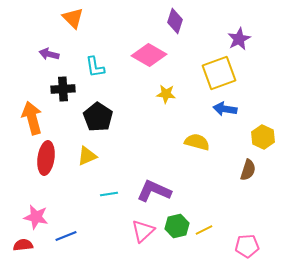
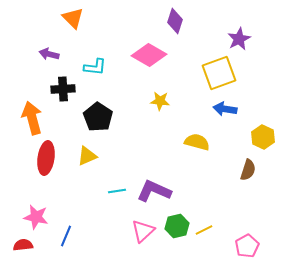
cyan L-shape: rotated 75 degrees counterclockwise
yellow star: moved 6 px left, 7 px down
cyan line: moved 8 px right, 3 px up
blue line: rotated 45 degrees counterclockwise
pink pentagon: rotated 25 degrees counterclockwise
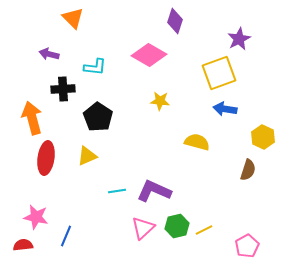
pink triangle: moved 3 px up
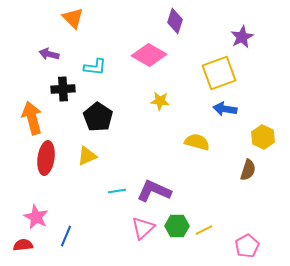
purple star: moved 3 px right, 2 px up
pink star: rotated 15 degrees clockwise
green hexagon: rotated 15 degrees clockwise
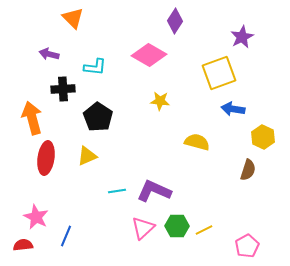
purple diamond: rotated 15 degrees clockwise
blue arrow: moved 8 px right
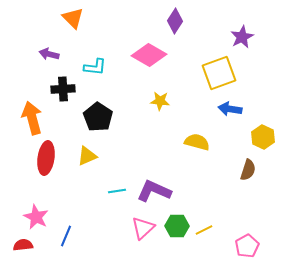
blue arrow: moved 3 px left
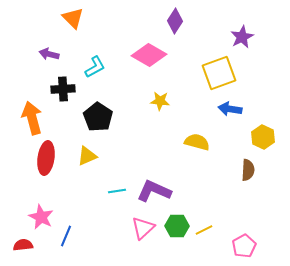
cyan L-shape: rotated 35 degrees counterclockwise
brown semicircle: rotated 15 degrees counterclockwise
pink star: moved 5 px right
pink pentagon: moved 3 px left
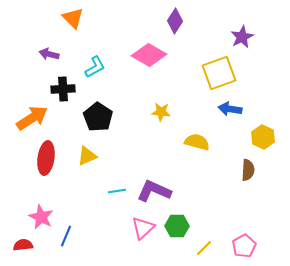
yellow star: moved 1 px right, 11 px down
orange arrow: rotated 72 degrees clockwise
yellow line: moved 18 px down; rotated 18 degrees counterclockwise
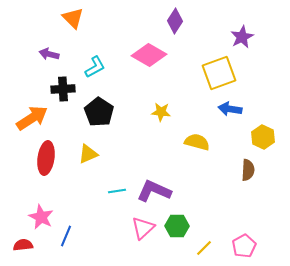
black pentagon: moved 1 px right, 5 px up
yellow triangle: moved 1 px right, 2 px up
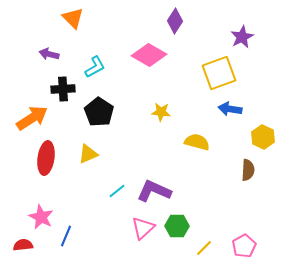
cyan line: rotated 30 degrees counterclockwise
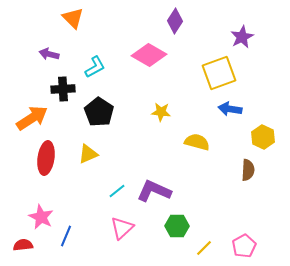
pink triangle: moved 21 px left
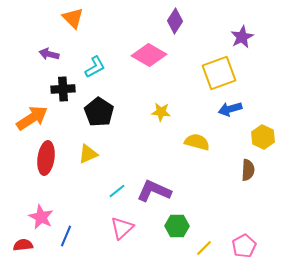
blue arrow: rotated 25 degrees counterclockwise
